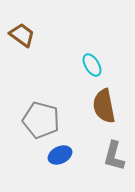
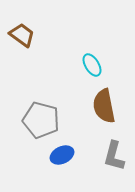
blue ellipse: moved 2 px right
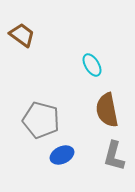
brown semicircle: moved 3 px right, 4 px down
